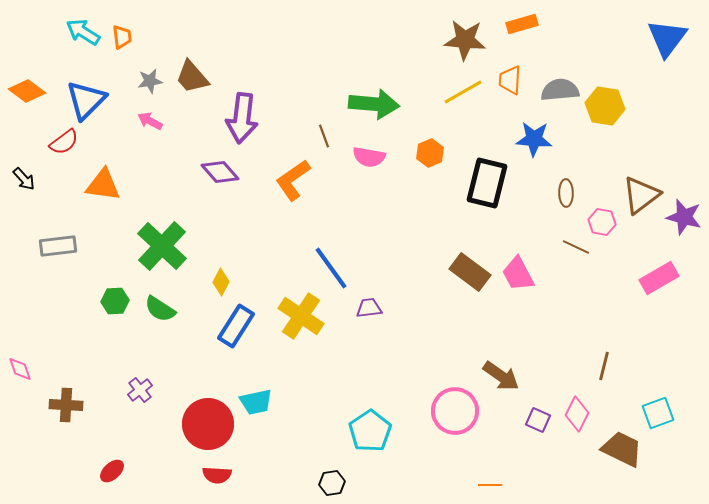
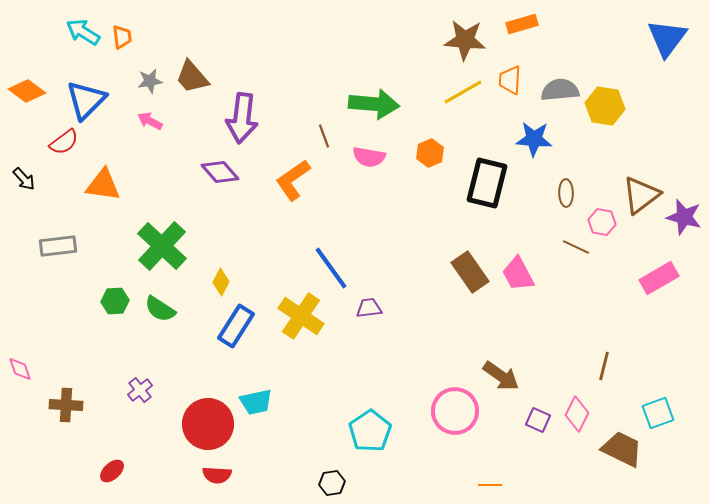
brown rectangle at (470, 272): rotated 18 degrees clockwise
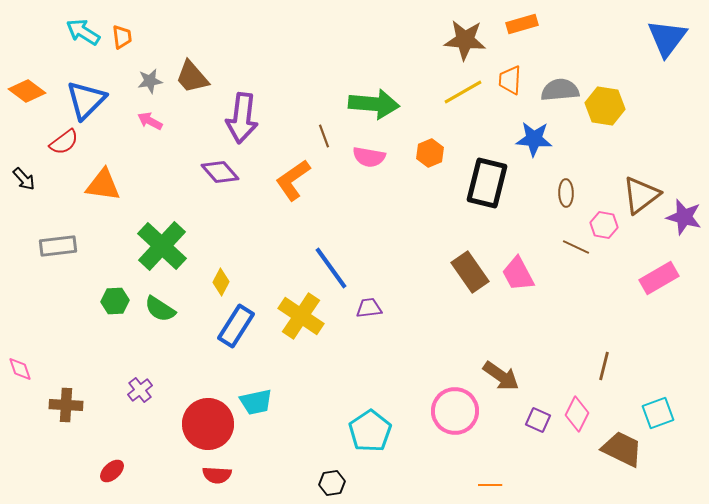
pink hexagon at (602, 222): moved 2 px right, 3 px down
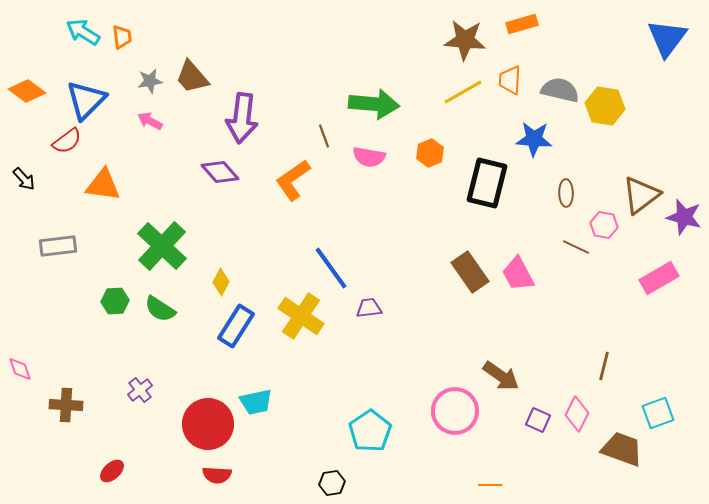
gray semicircle at (560, 90): rotated 18 degrees clockwise
red semicircle at (64, 142): moved 3 px right, 1 px up
brown trapezoid at (622, 449): rotated 6 degrees counterclockwise
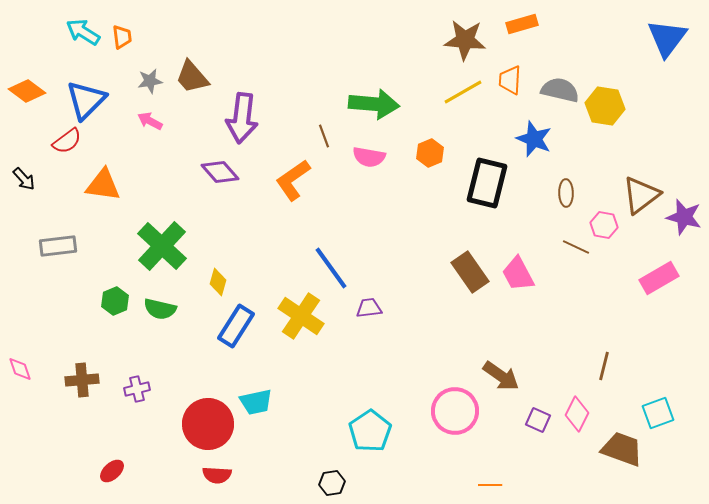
blue star at (534, 139): rotated 18 degrees clockwise
yellow diamond at (221, 282): moved 3 px left; rotated 12 degrees counterclockwise
green hexagon at (115, 301): rotated 20 degrees counterclockwise
green semicircle at (160, 309): rotated 20 degrees counterclockwise
purple cross at (140, 390): moved 3 px left, 1 px up; rotated 25 degrees clockwise
brown cross at (66, 405): moved 16 px right, 25 px up; rotated 8 degrees counterclockwise
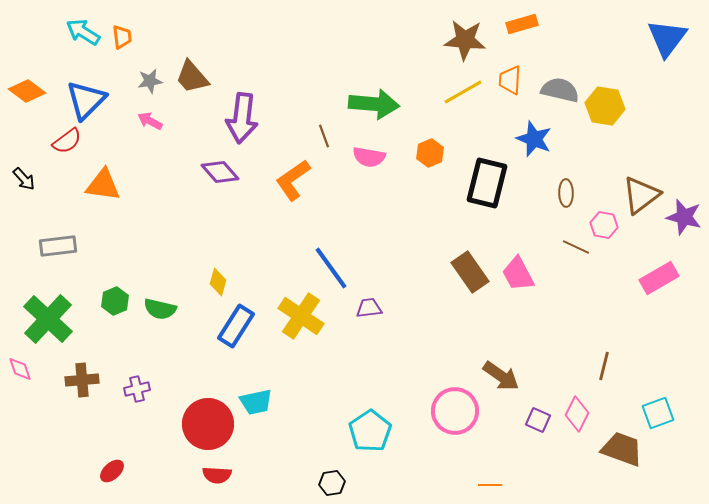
green cross at (162, 246): moved 114 px left, 73 px down
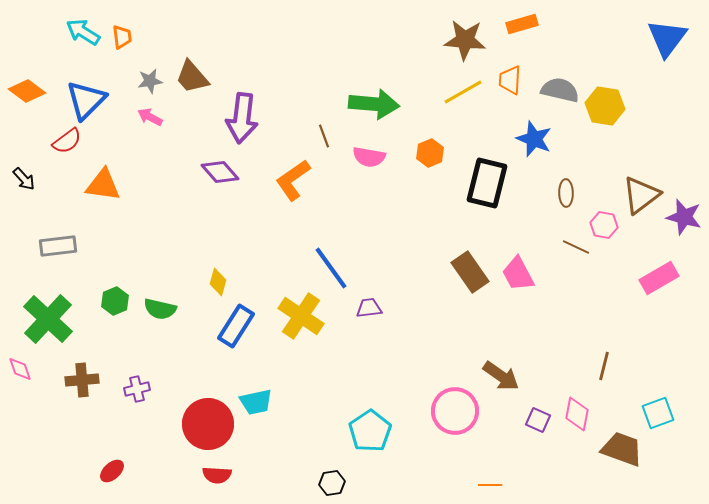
pink arrow at (150, 121): moved 4 px up
pink diamond at (577, 414): rotated 16 degrees counterclockwise
